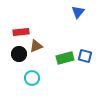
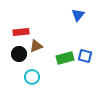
blue triangle: moved 3 px down
cyan circle: moved 1 px up
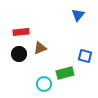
brown triangle: moved 4 px right, 2 px down
green rectangle: moved 15 px down
cyan circle: moved 12 px right, 7 px down
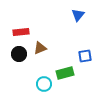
blue square: rotated 24 degrees counterclockwise
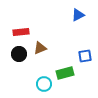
blue triangle: rotated 24 degrees clockwise
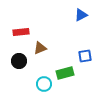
blue triangle: moved 3 px right
black circle: moved 7 px down
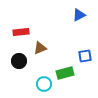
blue triangle: moved 2 px left
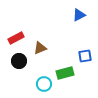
red rectangle: moved 5 px left, 6 px down; rotated 21 degrees counterclockwise
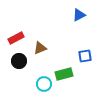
green rectangle: moved 1 px left, 1 px down
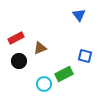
blue triangle: rotated 40 degrees counterclockwise
blue square: rotated 24 degrees clockwise
green rectangle: rotated 12 degrees counterclockwise
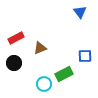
blue triangle: moved 1 px right, 3 px up
blue square: rotated 16 degrees counterclockwise
black circle: moved 5 px left, 2 px down
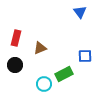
red rectangle: rotated 49 degrees counterclockwise
black circle: moved 1 px right, 2 px down
